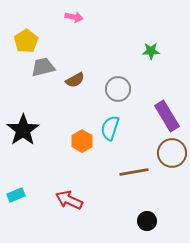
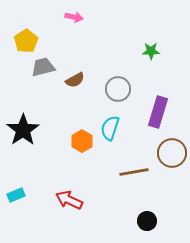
purple rectangle: moved 9 px left, 4 px up; rotated 48 degrees clockwise
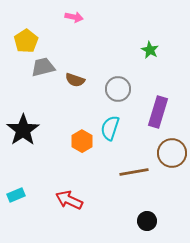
green star: moved 1 px left, 1 px up; rotated 30 degrees clockwise
brown semicircle: rotated 48 degrees clockwise
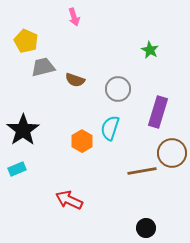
pink arrow: rotated 60 degrees clockwise
yellow pentagon: rotated 15 degrees counterclockwise
brown line: moved 8 px right, 1 px up
cyan rectangle: moved 1 px right, 26 px up
black circle: moved 1 px left, 7 px down
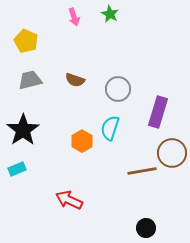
green star: moved 40 px left, 36 px up
gray trapezoid: moved 13 px left, 13 px down
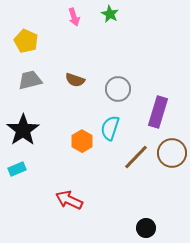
brown line: moved 6 px left, 14 px up; rotated 36 degrees counterclockwise
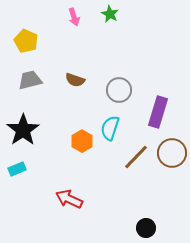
gray circle: moved 1 px right, 1 px down
red arrow: moved 1 px up
